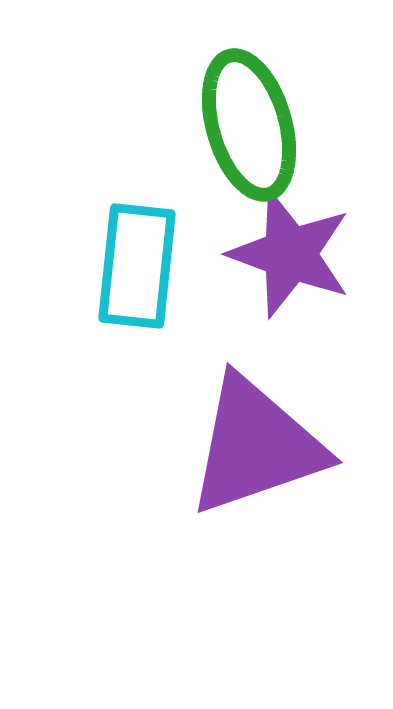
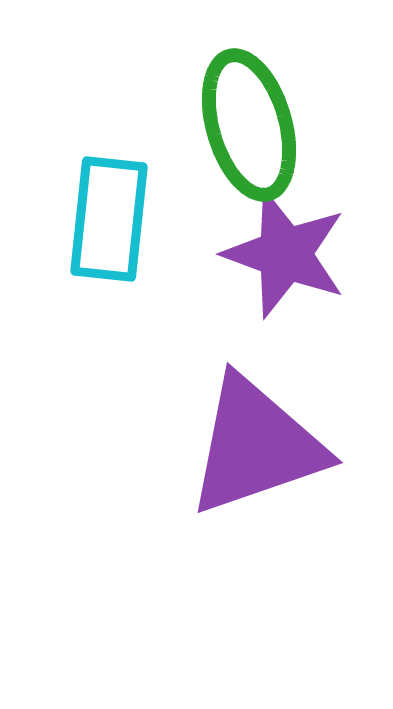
purple star: moved 5 px left
cyan rectangle: moved 28 px left, 47 px up
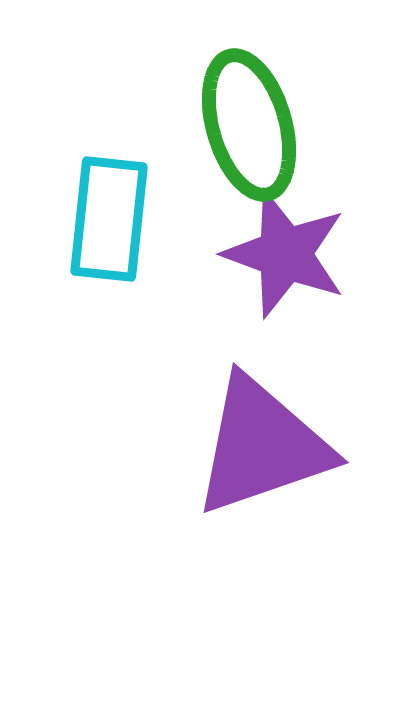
purple triangle: moved 6 px right
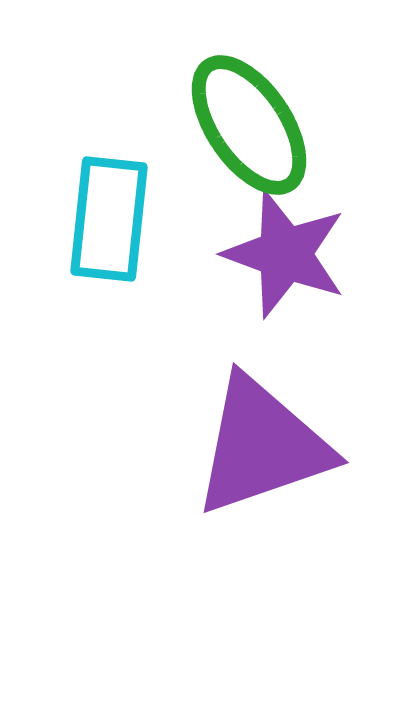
green ellipse: rotated 18 degrees counterclockwise
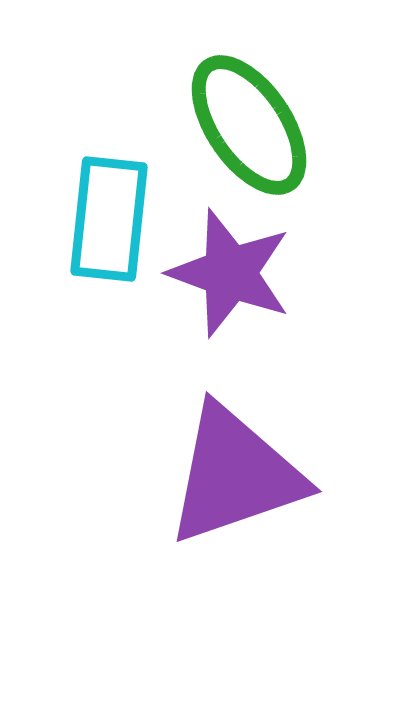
purple star: moved 55 px left, 19 px down
purple triangle: moved 27 px left, 29 px down
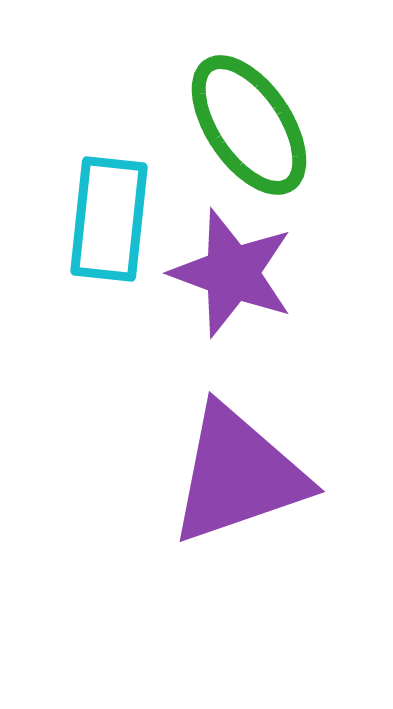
purple star: moved 2 px right
purple triangle: moved 3 px right
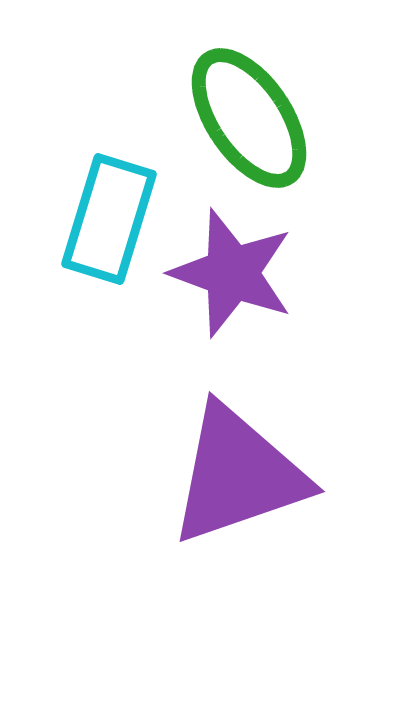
green ellipse: moved 7 px up
cyan rectangle: rotated 11 degrees clockwise
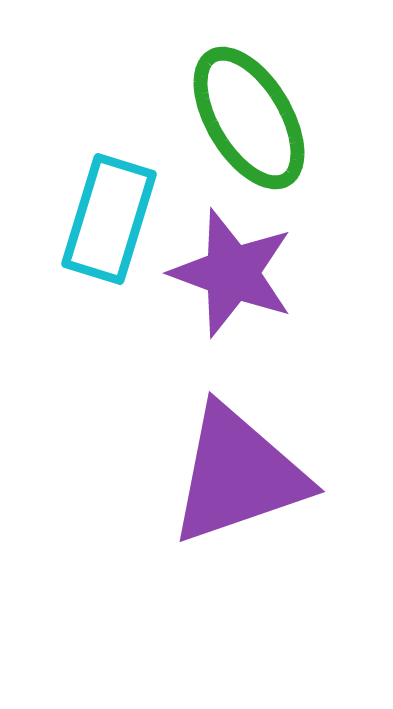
green ellipse: rotated 3 degrees clockwise
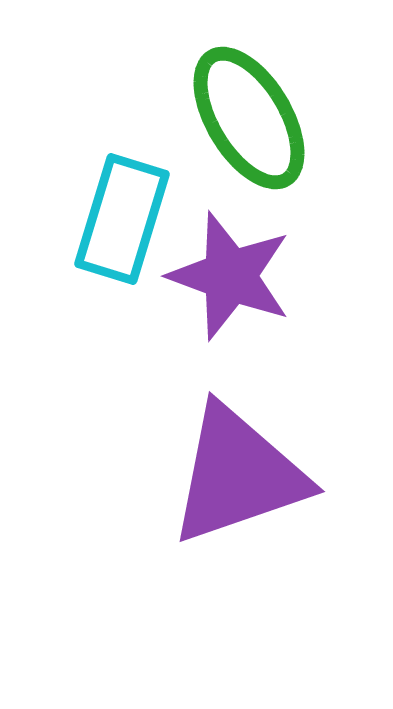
cyan rectangle: moved 13 px right
purple star: moved 2 px left, 3 px down
